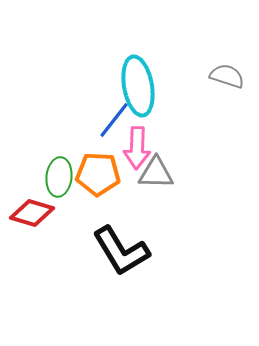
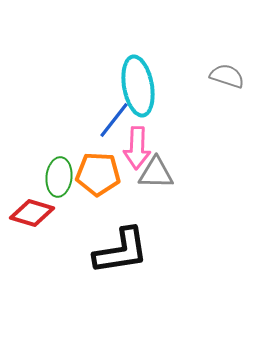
black L-shape: rotated 68 degrees counterclockwise
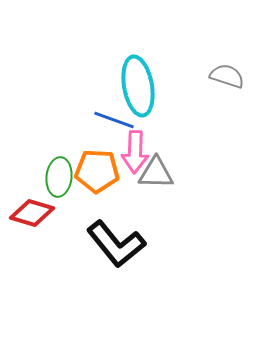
blue line: rotated 72 degrees clockwise
pink arrow: moved 2 px left, 4 px down
orange pentagon: moved 1 px left, 3 px up
black L-shape: moved 5 px left, 7 px up; rotated 60 degrees clockwise
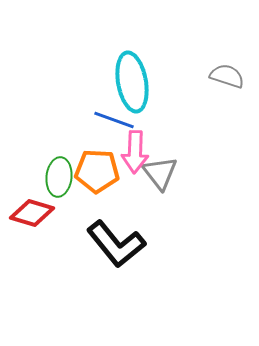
cyan ellipse: moved 6 px left, 4 px up
gray triangle: moved 4 px right; rotated 51 degrees clockwise
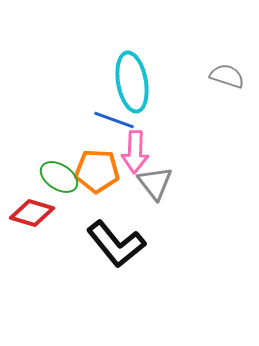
gray triangle: moved 5 px left, 10 px down
green ellipse: rotated 63 degrees counterclockwise
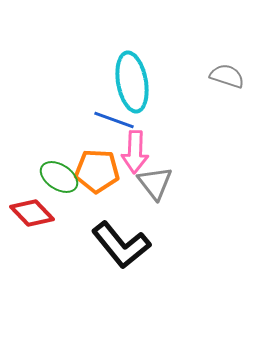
red diamond: rotated 30 degrees clockwise
black L-shape: moved 5 px right, 1 px down
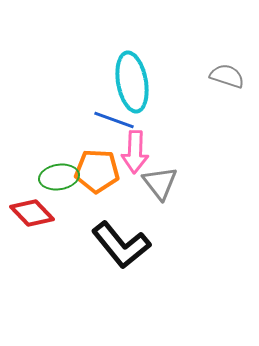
green ellipse: rotated 42 degrees counterclockwise
gray triangle: moved 5 px right
